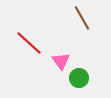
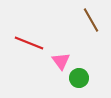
brown line: moved 9 px right, 2 px down
red line: rotated 20 degrees counterclockwise
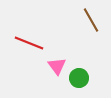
pink triangle: moved 4 px left, 5 px down
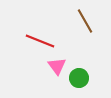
brown line: moved 6 px left, 1 px down
red line: moved 11 px right, 2 px up
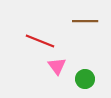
brown line: rotated 60 degrees counterclockwise
green circle: moved 6 px right, 1 px down
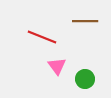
red line: moved 2 px right, 4 px up
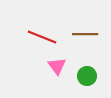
brown line: moved 13 px down
green circle: moved 2 px right, 3 px up
